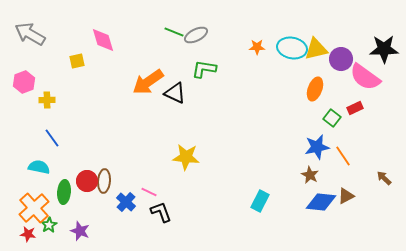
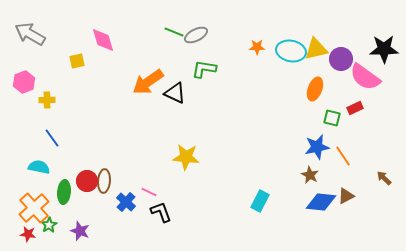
cyan ellipse: moved 1 px left, 3 px down
green square: rotated 24 degrees counterclockwise
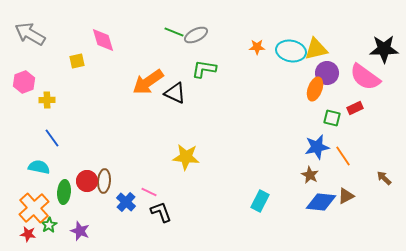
purple circle: moved 14 px left, 14 px down
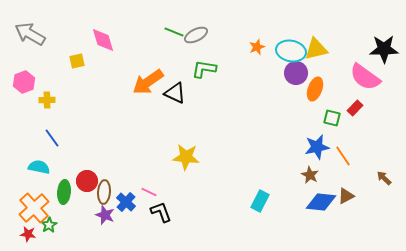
orange star: rotated 21 degrees counterclockwise
purple circle: moved 31 px left
red rectangle: rotated 21 degrees counterclockwise
brown ellipse: moved 11 px down
purple star: moved 25 px right, 16 px up
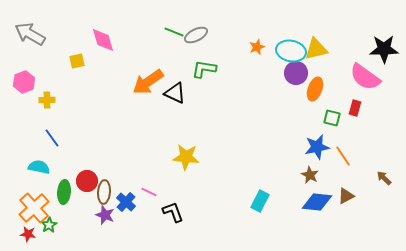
red rectangle: rotated 28 degrees counterclockwise
blue diamond: moved 4 px left
black L-shape: moved 12 px right
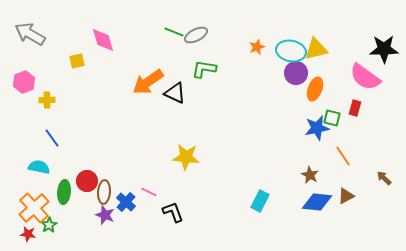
blue star: moved 19 px up
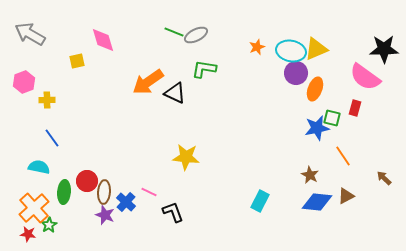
yellow triangle: rotated 10 degrees counterclockwise
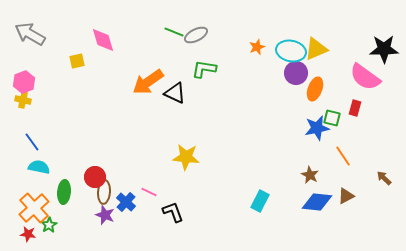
yellow cross: moved 24 px left; rotated 14 degrees clockwise
blue line: moved 20 px left, 4 px down
red circle: moved 8 px right, 4 px up
